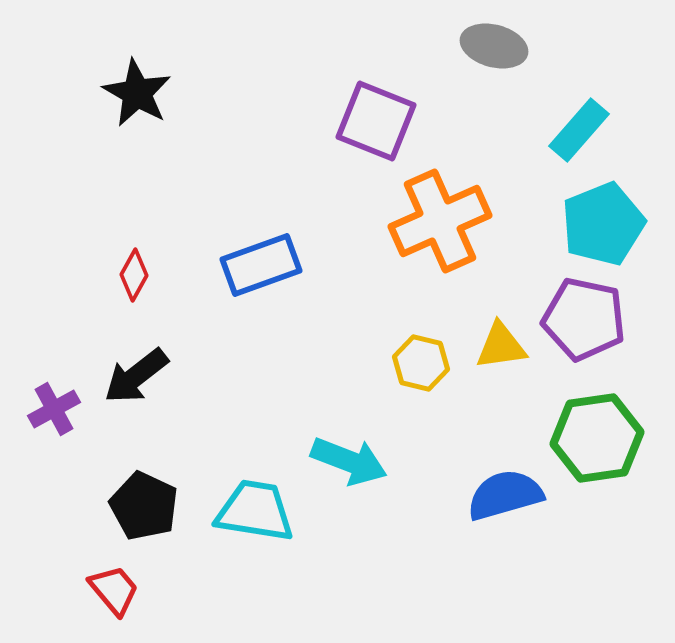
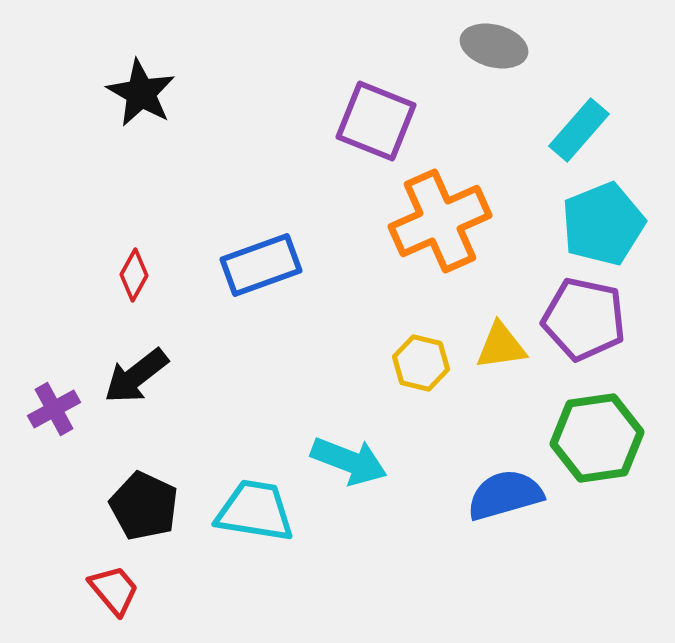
black star: moved 4 px right
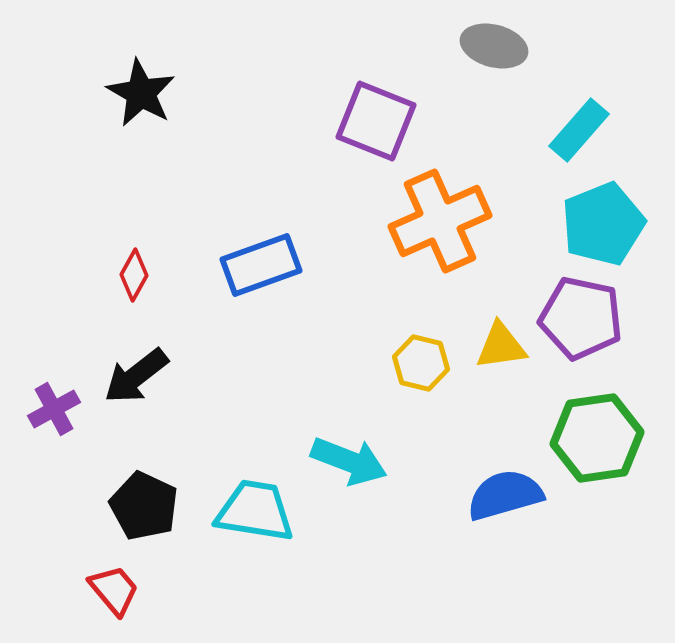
purple pentagon: moved 3 px left, 1 px up
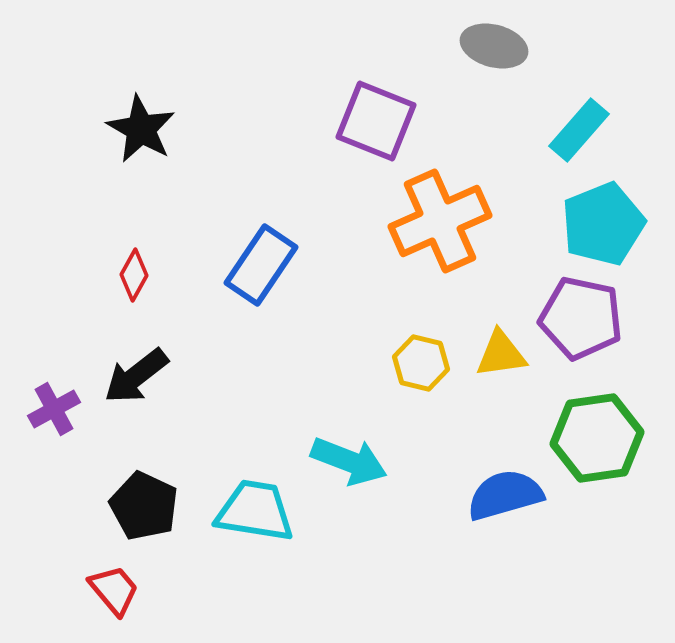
black star: moved 36 px down
blue rectangle: rotated 36 degrees counterclockwise
yellow triangle: moved 8 px down
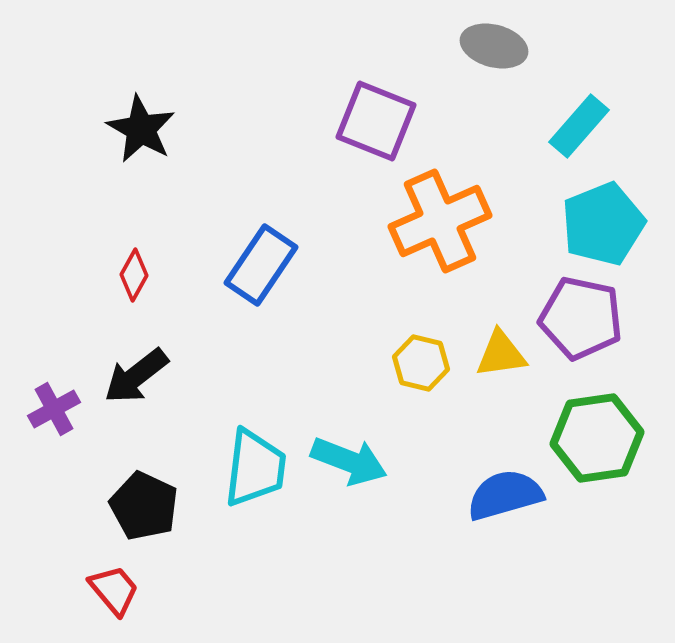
cyan rectangle: moved 4 px up
cyan trapezoid: moved 43 px up; rotated 88 degrees clockwise
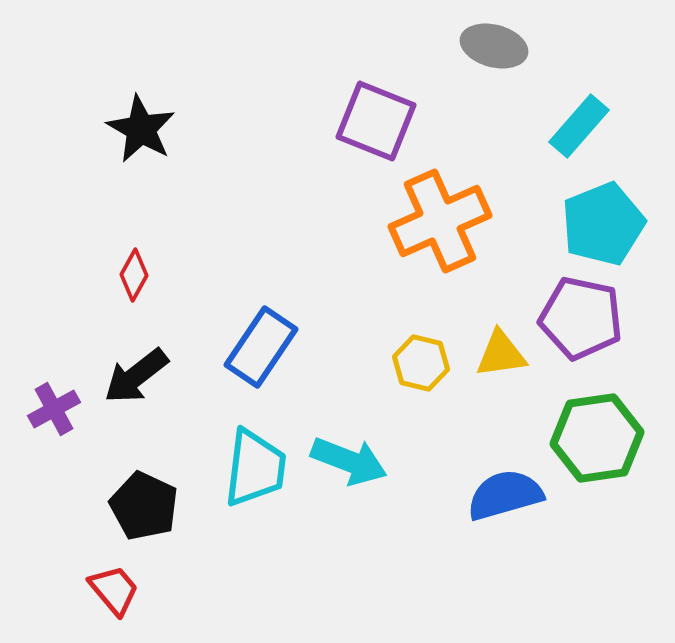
blue rectangle: moved 82 px down
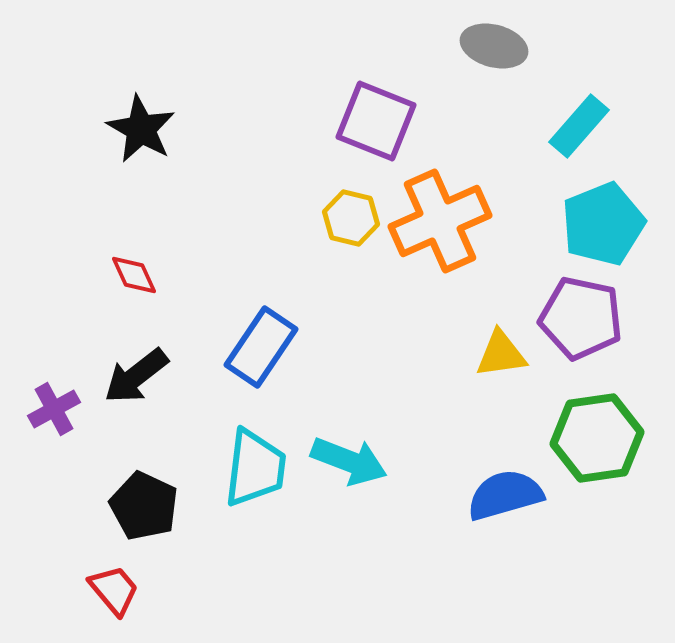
red diamond: rotated 54 degrees counterclockwise
yellow hexagon: moved 70 px left, 145 px up
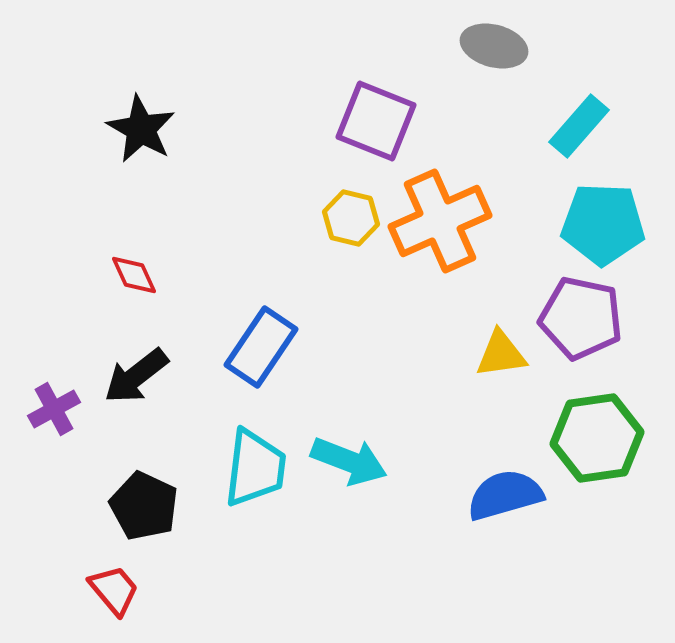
cyan pentagon: rotated 24 degrees clockwise
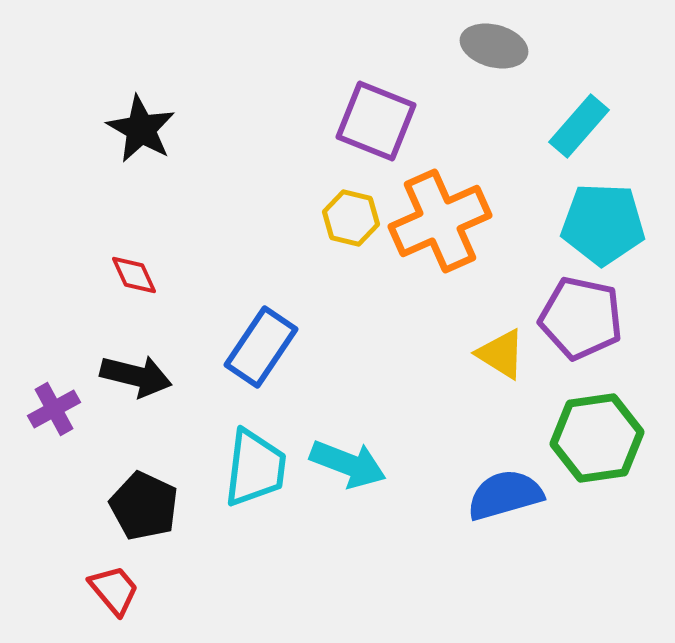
yellow triangle: rotated 40 degrees clockwise
black arrow: rotated 128 degrees counterclockwise
cyan arrow: moved 1 px left, 3 px down
